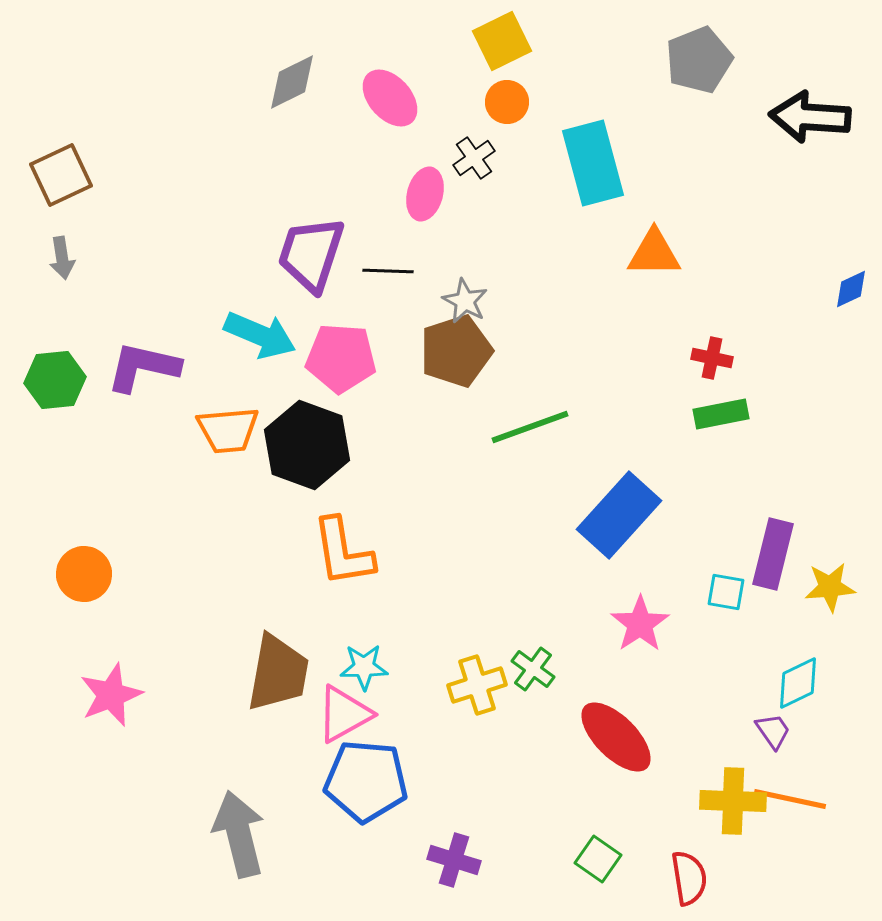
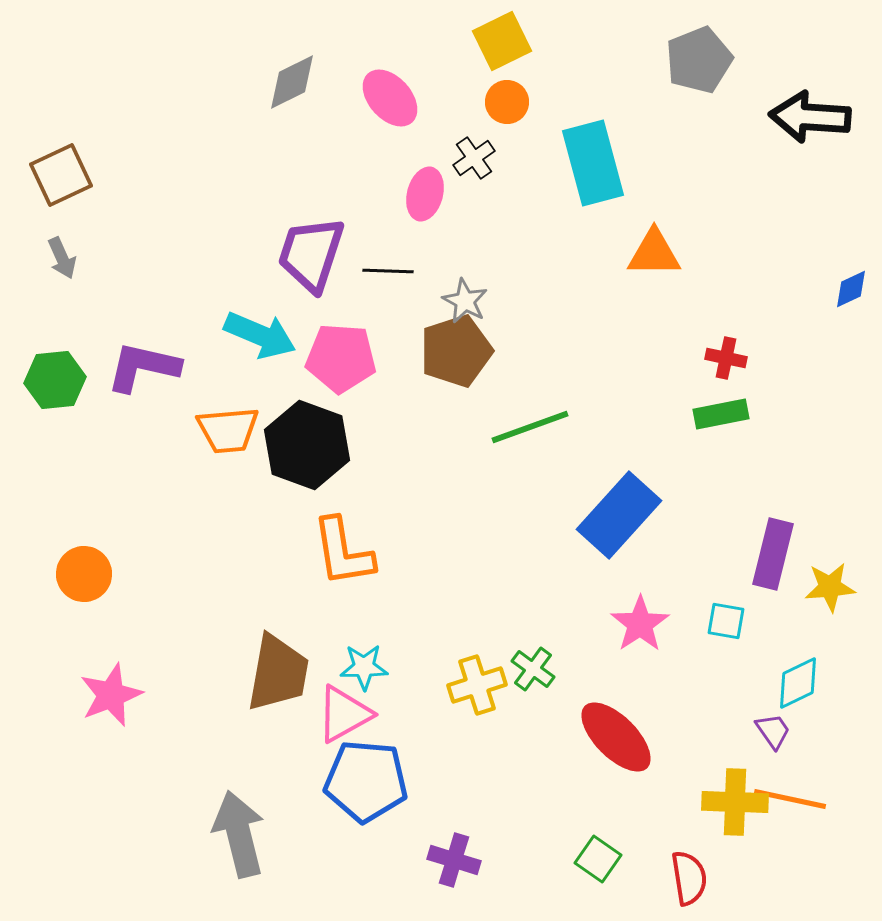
gray arrow at (62, 258): rotated 15 degrees counterclockwise
red cross at (712, 358): moved 14 px right
cyan square at (726, 592): moved 29 px down
yellow cross at (733, 801): moved 2 px right, 1 px down
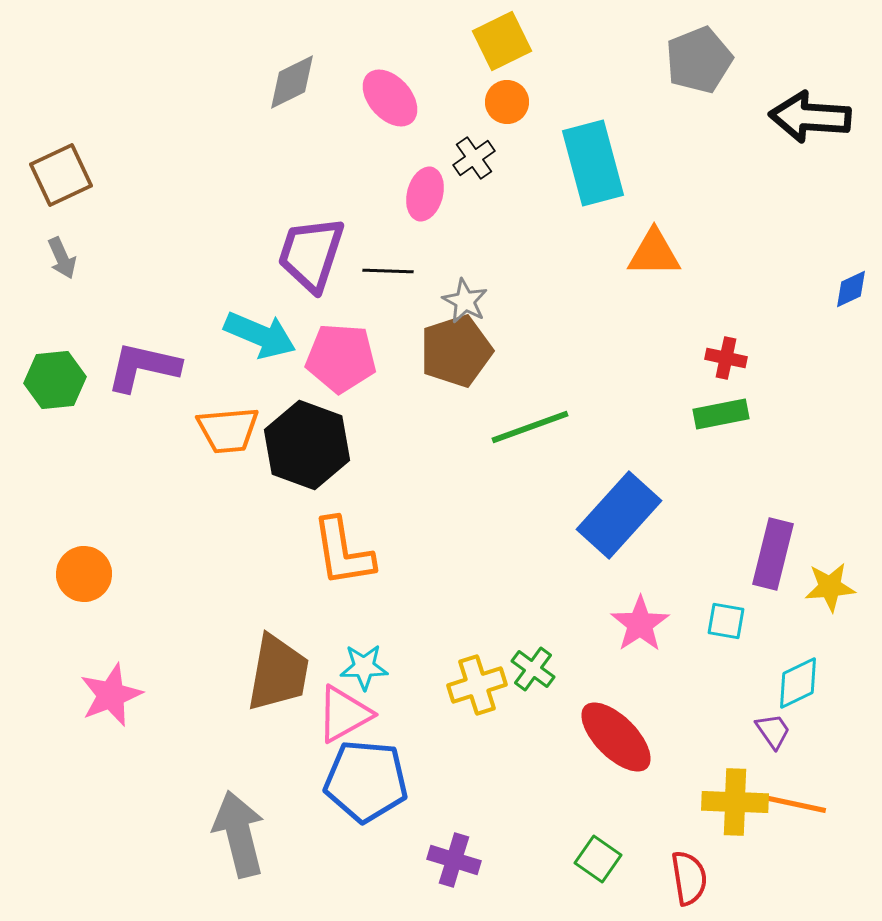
orange line at (790, 799): moved 4 px down
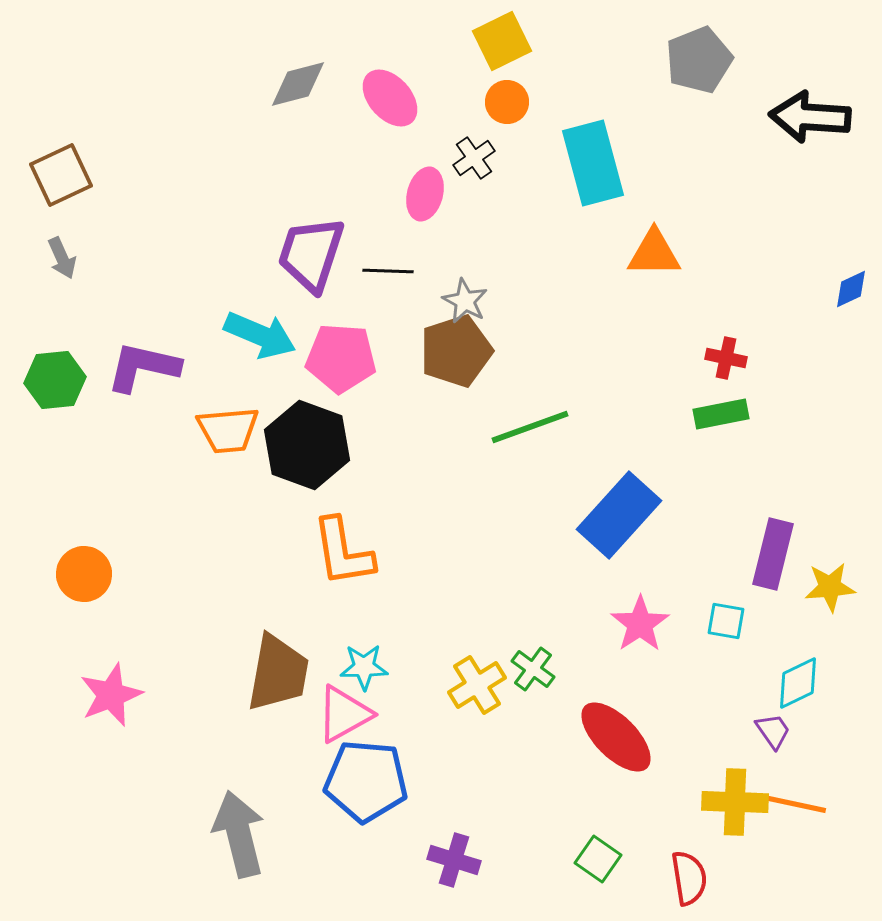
gray diamond at (292, 82): moved 6 px right, 2 px down; rotated 12 degrees clockwise
yellow cross at (477, 685): rotated 14 degrees counterclockwise
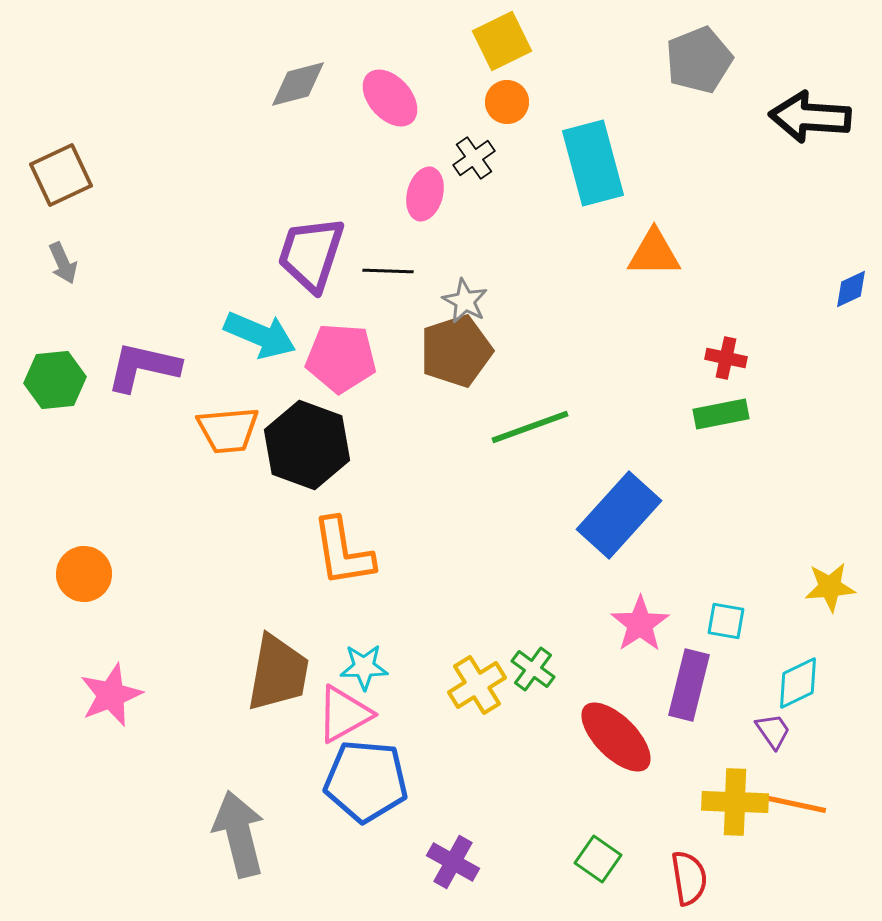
gray arrow at (62, 258): moved 1 px right, 5 px down
purple rectangle at (773, 554): moved 84 px left, 131 px down
purple cross at (454, 860): moved 1 px left, 2 px down; rotated 12 degrees clockwise
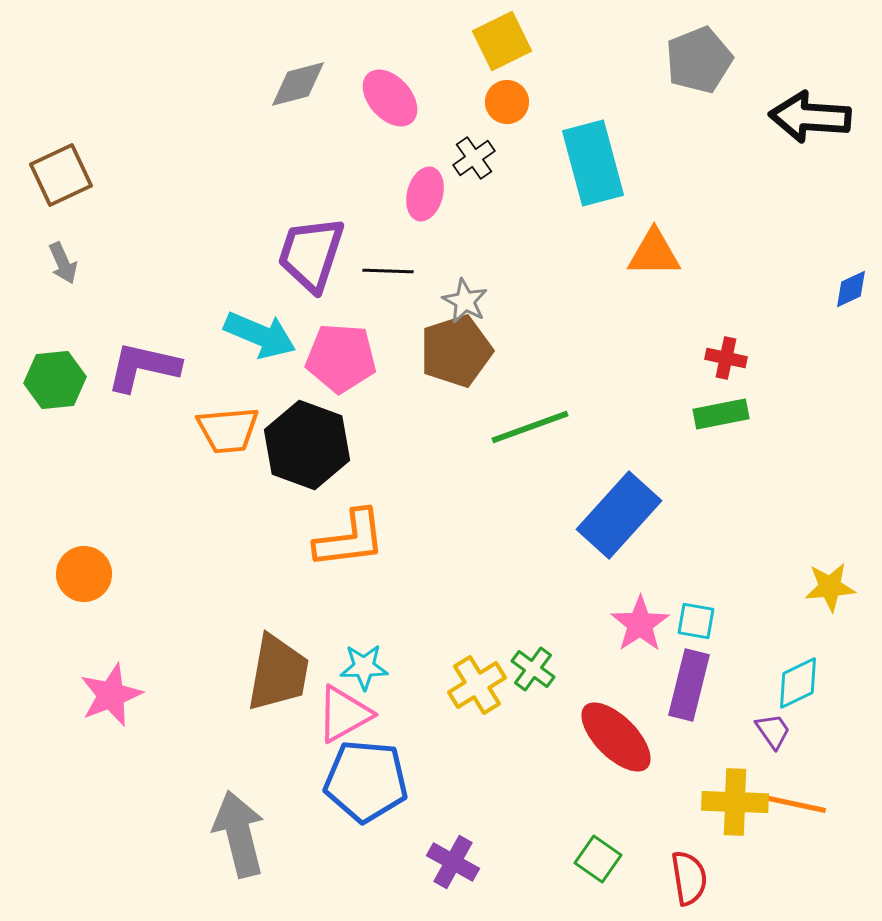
orange L-shape at (343, 552): moved 7 px right, 13 px up; rotated 88 degrees counterclockwise
cyan square at (726, 621): moved 30 px left
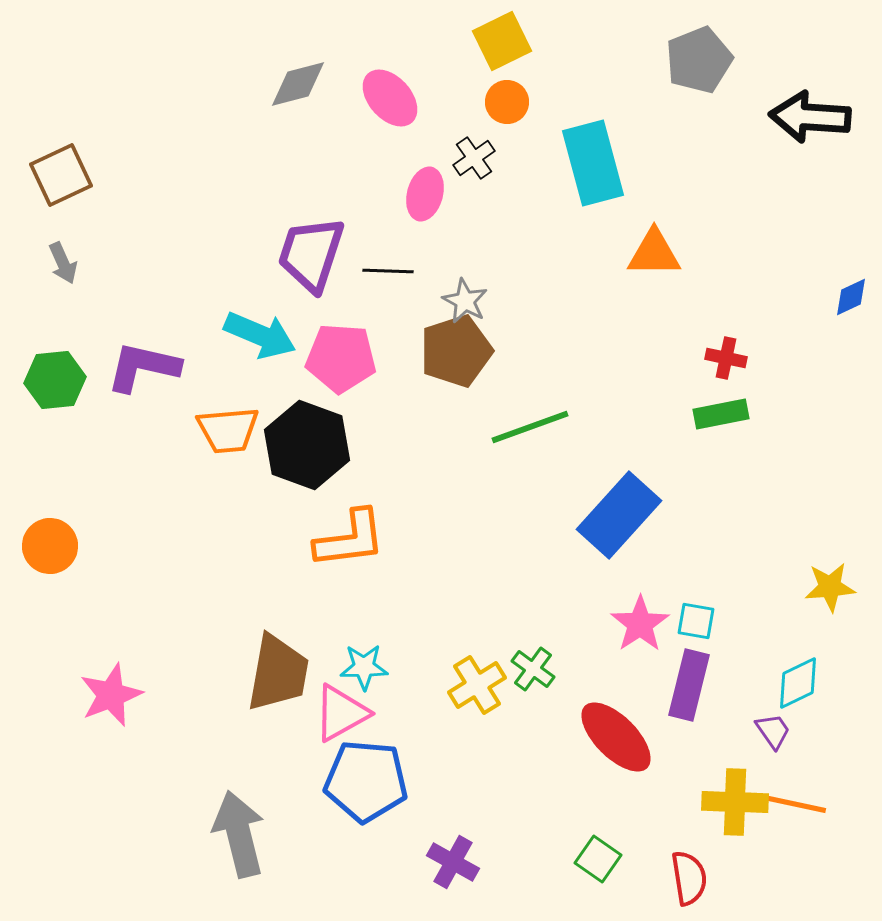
blue diamond at (851, 289): moved 8 px down
orange circle at (84, 574): moved 34 px left, 28 px up
pink triangle at (344, 714): moved 3 px left, 1 px up
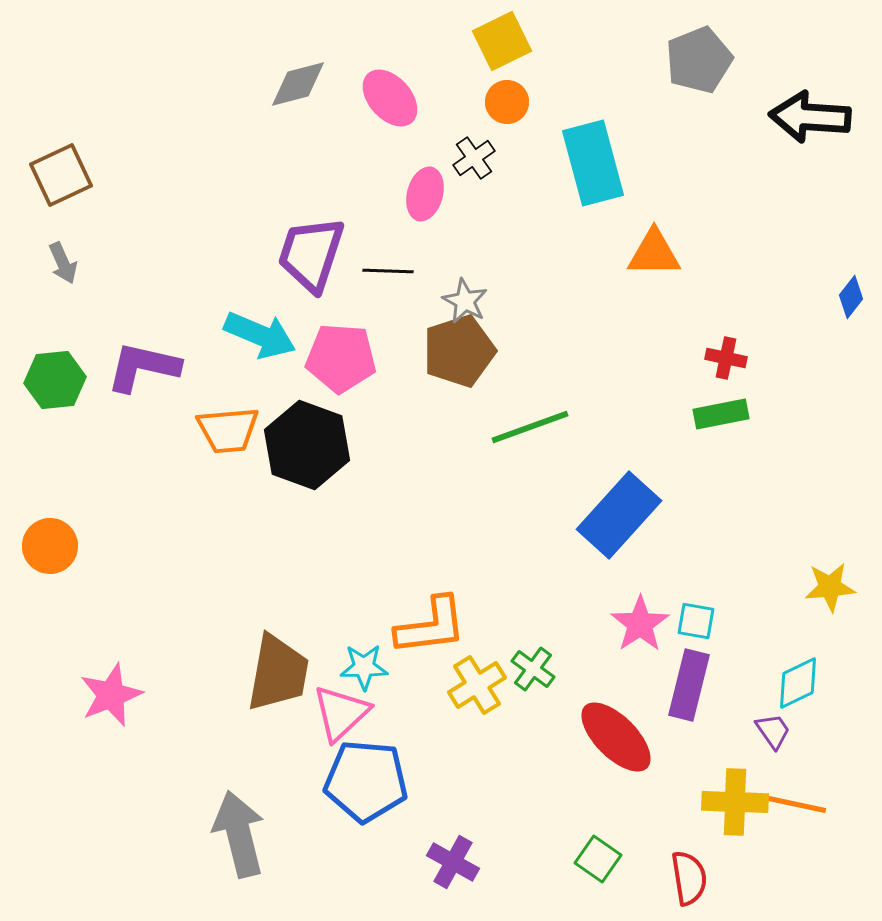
blue diamond at (851, 297): rotated 27 degrees counterclockwise
brown pentagon at (456, 351): moved 3 px right
orange L-shape at (350, 539): moved 81 px right, 87 px down
pink triangle at (341, 713): rotated 14 degrees counterclockwise
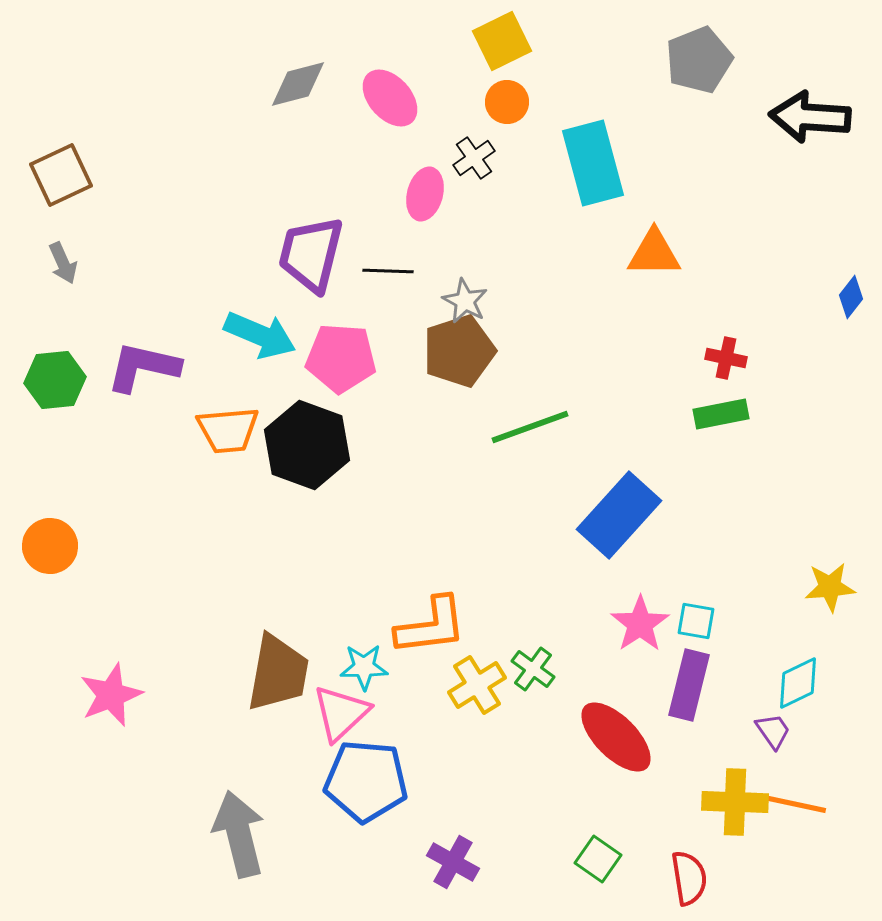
purple trapezoid at (311, 254): rotated 4 degrees counterclockwise
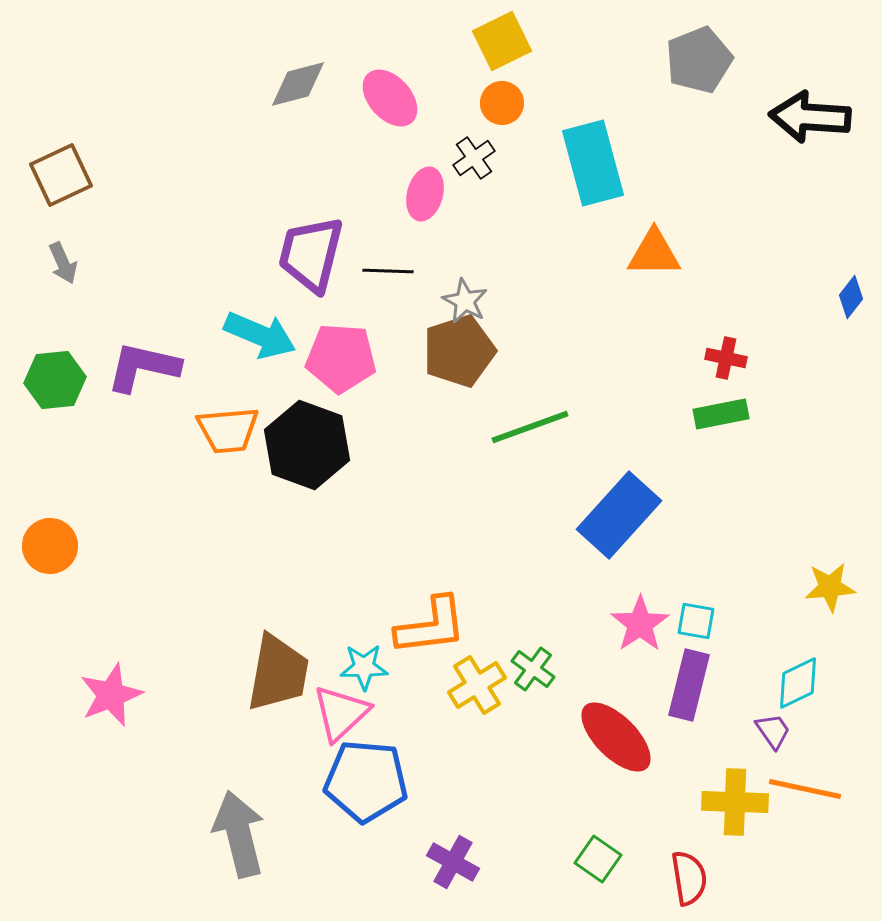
orange circle at (507, 102): moved 5 px left, 1 px down
orange line at (790, 803): moved 15 px right, 14 px up
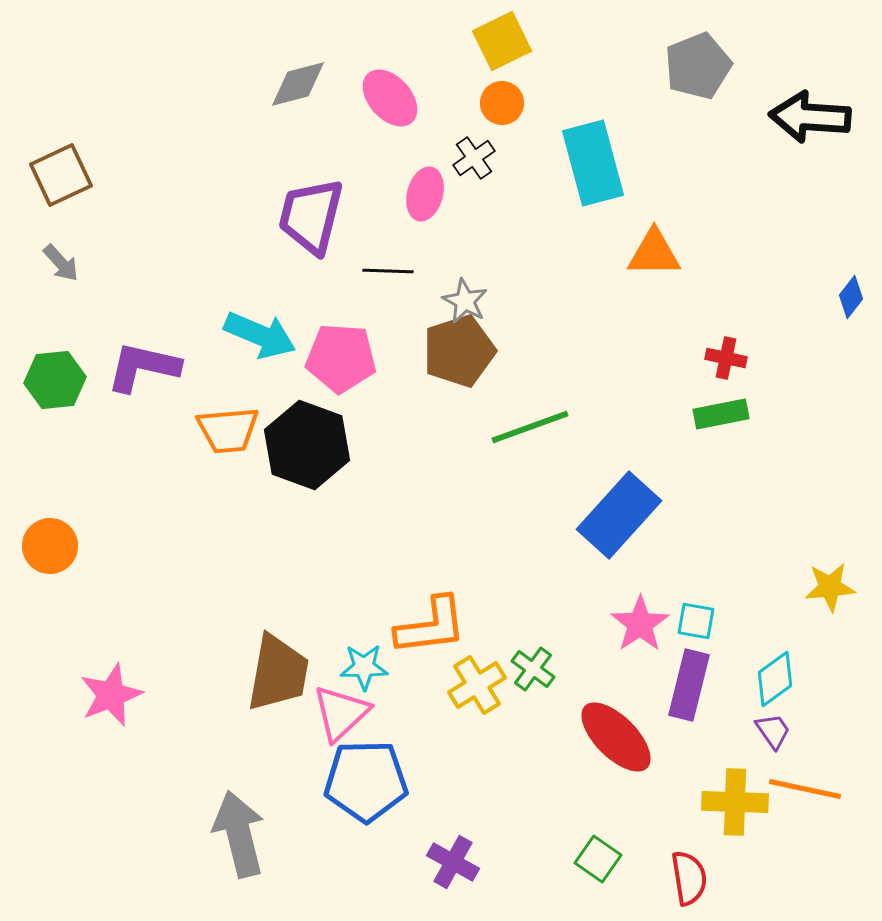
gray pentagon at (699, 60): moved 1 px left, 6 px down
purple trapezoid at (311, 254): moved 38 px up
gray arrow at (63, 263): moved 2 px left; rotated 18 degrees counterclockwise
cyan diamond at (798, 683): moved 23 px left, 4 px up; rotated 10 degrees counterclockwise
blue pentagon at (366, 781): rotated 6 degrees counterclockwise
